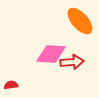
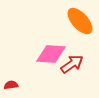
red arrow: moved 2 px down; rotated 30 degrees counterclockwise
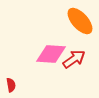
red arrow: moved 2 px right, 5 px up
red semicircle: rotated 88 degrees clockwise
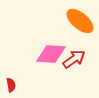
orange ellipse: rotated 8 degrees counterclockwise
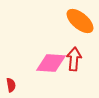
pink diamond: moved 9 px down
red arrow: rotated 50 degrees counterclockwise
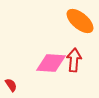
red arrow: moved 1 px down
red semicircle: rotated 24 degrees counterclockwise
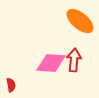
red semicircle: rotated 24 degrees clockwise
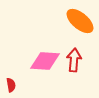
pink diamond: moved 6 px left, 2 px up
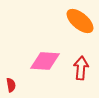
red arrow: moved 7 px right, 8 px down
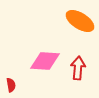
orange ellipse: rotated 8 degrees counterclockwise
red arrow: moved 3 px left
